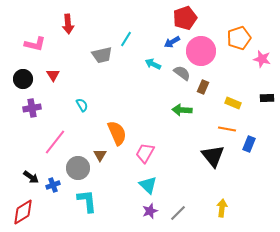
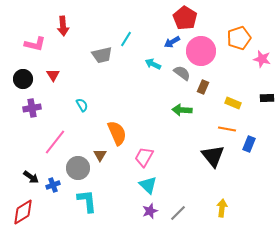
red pentagon: rotated 20 degrees counterclockwise
red arrow: moved 5 px left, 2 px down
pink trapezoid: moved 1 px left, 4 px down
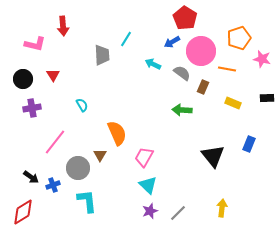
gray trapezoid: rotated 80 degrees counterclockwise
orange line: moved 60 px up
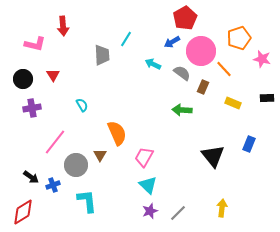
red pentagon: rotated 10 degrees clockwise
orange line: moved 3 px left; rotated 36 degrees clockwise
gray circle: moved 2 px left, 3 px up
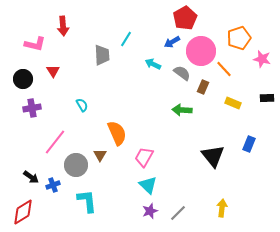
red triangle: moved 4 px up
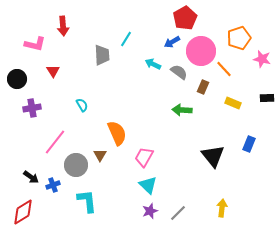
gray semicircle: moved 3 px left, 1 px up
black circle: moved 6 px left
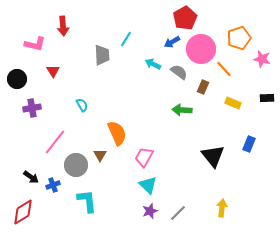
pink circle: moved 2 px up
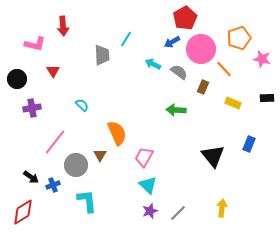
cyan semicircle: rotated 16 degrees counterclockwise
green arrow: moved 6 px left
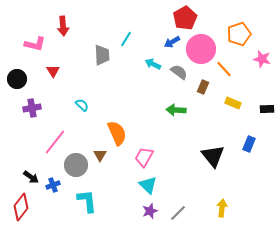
orange pentagon: moved 4 px up
black rectangle: moved 11 px down
red diamond: moved 2 px left, 5 px up; rotated 20 degrees counterclockwise
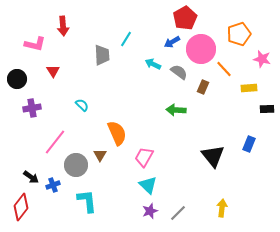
yellow rectangle: moved 16 px right, 15 px up; rotated 28 degrees counterclockwise
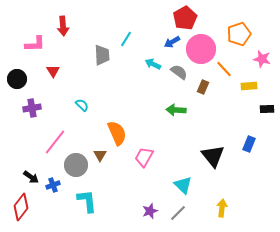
pink L-shape: rotated 15 degrees counterclockwise
yellow rectangle: moved 2 px up
cyan triangle: moved 35 px right
